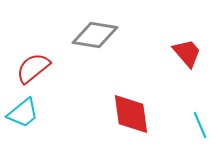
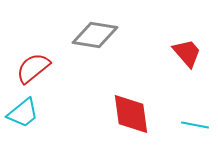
cyan line: moved 5 px left; rotated 56 degrees counterclockwise
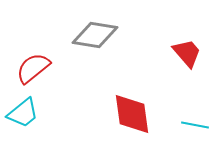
red diamond: moved 1 px right
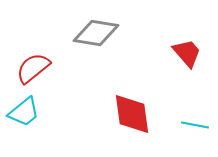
gray diamond: moved 1 px right, 2 px up
cyan trapezoid: moved 1 px right, 1 px up
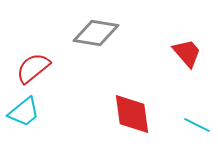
cyan line: moved 2 px right; rotated 16 degrees clockwise
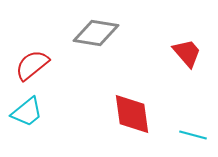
red semicircle: moved 1 px left, 3 px up
cyan trapezoid: moved 3 px right
cyan line: moved 4 px left, 10 px down; rotated 12 degrees counterclockwise
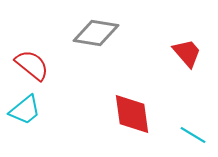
red semicircle: rotated 78 degrees clockwise
cyan trapezoid: moved 2 px left, 2 px up
cyan line: rotated 16 degrees clockwise
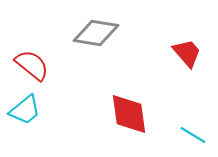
red diamond: moved 3 px left
